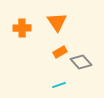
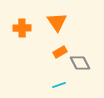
gray diamond: moved 1 px left, 1 px down; rotated 15 degrees clockwise
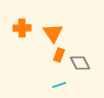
orange triangle: moved 4 px left, 11 px down
orange rectangle: moved 1 px left, 3 px down; rotated 40 degrees counterclockwise
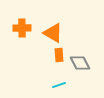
orange triangle: rotated 25 degrees counterclockwise
orange rectangle: rotated 24 degrees counterclockwise
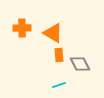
gray diamond: moved 1 px down
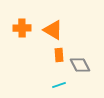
orange triangle: moved 3 px up
gray diamond: moved 1 px down
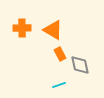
orange rectangle: moved 1 px right, 1 px up; rotated 24 degrees counterclockwise
gray diamond: rotated 15 degrees clockwise
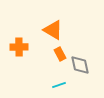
orange cross: moved 3 px left, 19 px down
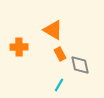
cyan line: rotated 40 degrees counterclockwise
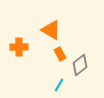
orange triangle: moved 2 px left
gray diamond: rotated 65 degrees clockwise
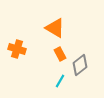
orange triangle: moved 4 px right, 2 px up
orange cross: moved 2 px left, 2 px down; rotated 18 degrees clockwise
cyan line: moved 1 px right, 4 px up
